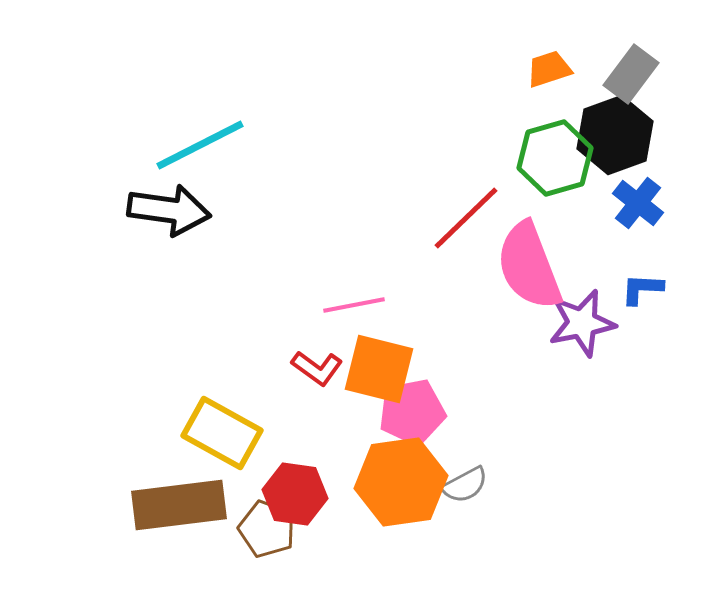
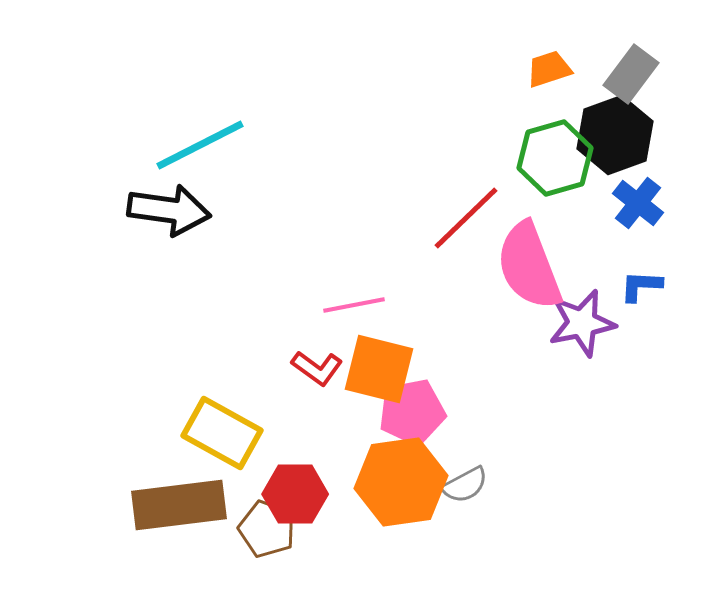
blue L-shape: moved 1 px left, 3 px up
red hexagon: rotated 8 degrees counterclockwise
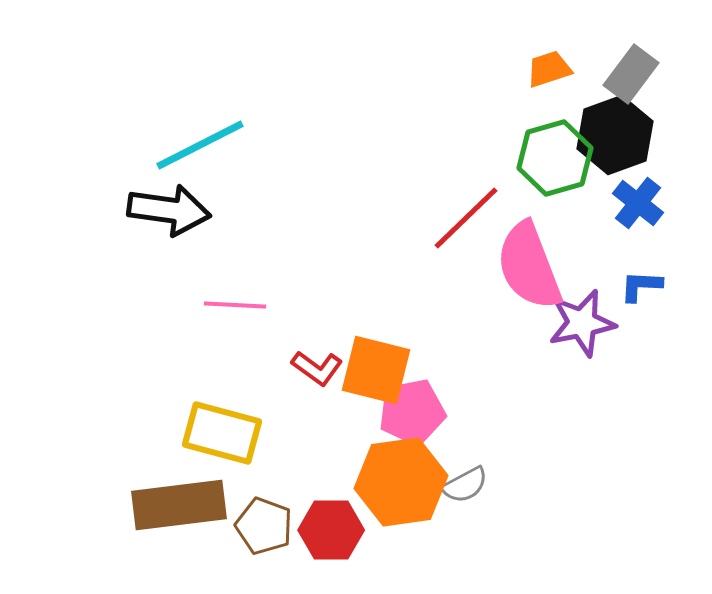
pink line: moved 119 px left; rotated 14 degrees clockwise
orange square: moved 3 px left, 1 px down
yellow rectangle: rotated 14 degrees counterclockwise
red hexagon: moved 36 px right, 36 px down
brown pentagon: moved 3 px left, 3 px up
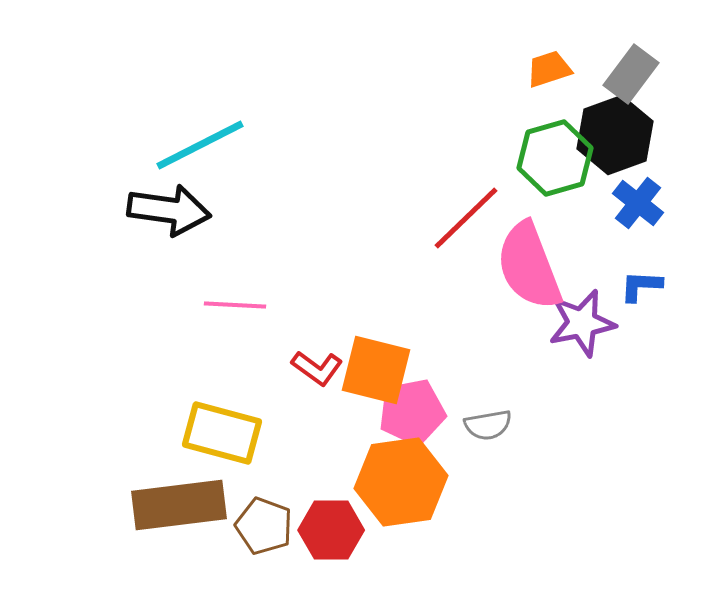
gray semicircle: moved 23 px right, 60 px up; rotated 18 degrees clockwise
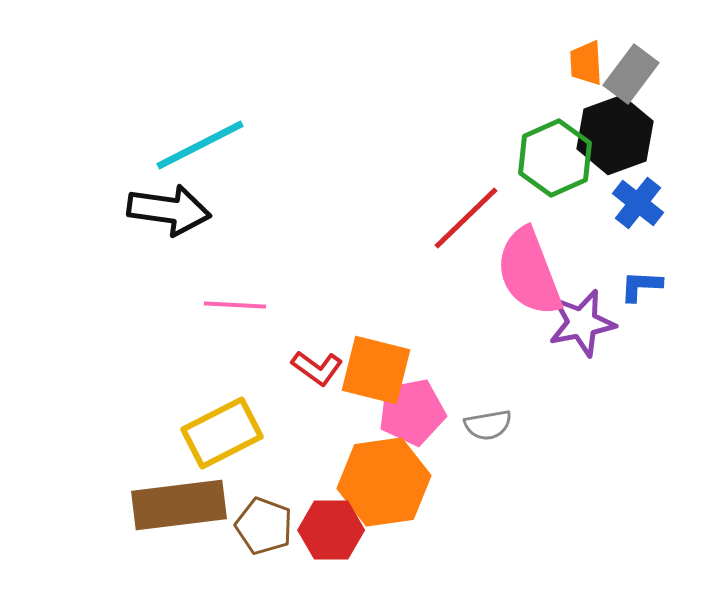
orange trapezoid: moved 37 px right, 6 px up; rotated 75 degrees counterclockwise
green hexagon: rotated 8 degrees counterclockwise
pink semicircle: moved 6 px down
yellow rectangle: rotated 42 degrees counterclockwise
orange hexagon: moved 17 px left
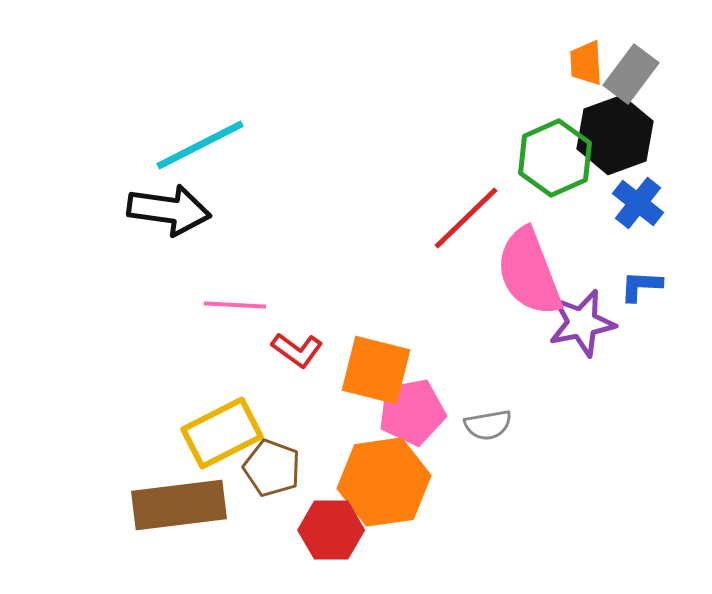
red L-shape: moved 20 px left, 18 px up
brown pentagon: moved 8 px right, 58 px up
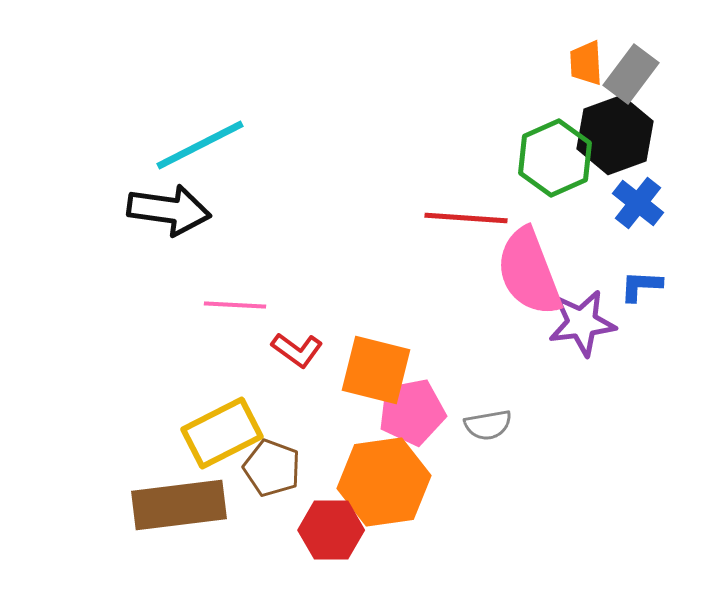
red line: rotated 48 degrees clockwise
purple star: rotated 4 degrees clockwise
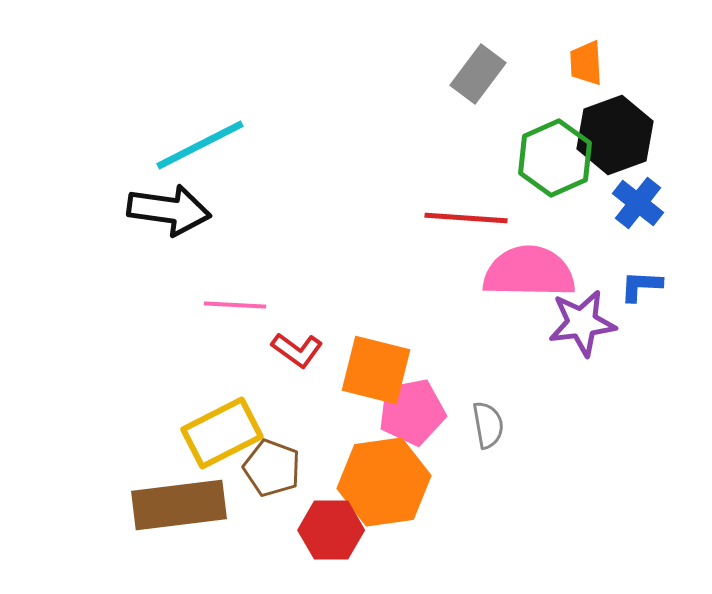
gray rectangle: moved 153 px left
pink semicircle: rotated 112 degrees clockwise
gray semicircle: rotated 90 degrees counterclockwise
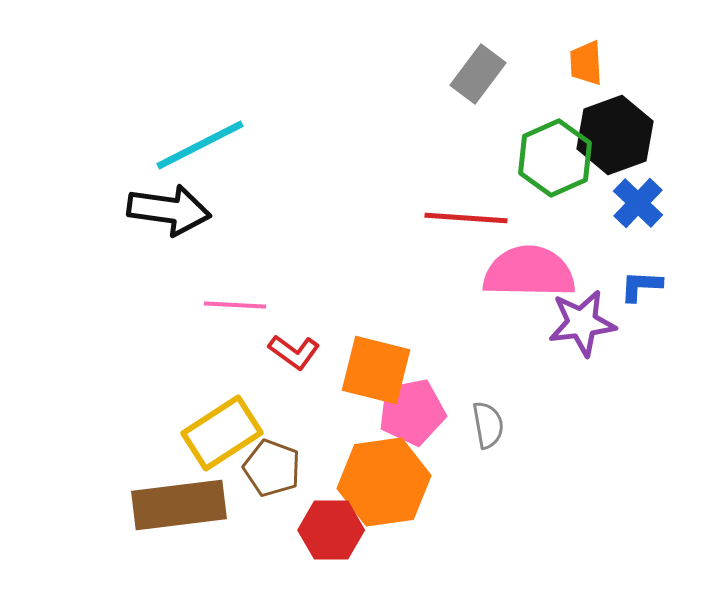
blue cross: rotated 6 degrees clockwise
red L-shape: moved 3 px left, 2 px down
yellow rectangle: rotated 6 degrees counterclockwise
